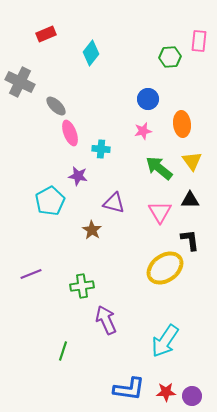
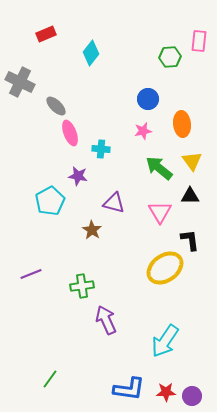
black triangle: moved 4 px up
green line: moved 13 px left, 28 px down; rotated 18 degrees clockwise
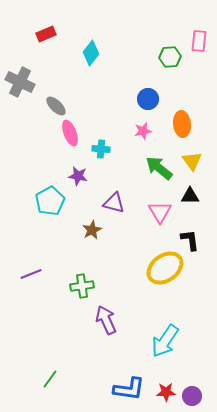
brown star: rotated 12 degrees clockwise
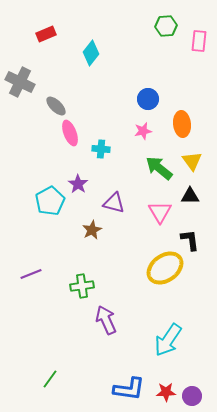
green hexagon: moved 4 px left, 31 px up
purple star: moved 8 px down; rotated 24 degrees clockwise
cyan arrow: moved 3 px right, 1 px up
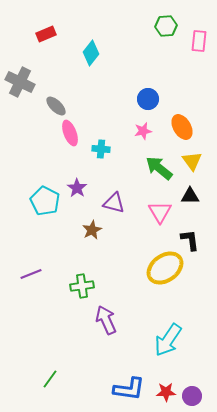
orange ellipse: moved 3 px down; rotated 25 degrees counterclockwise
purple star: moved 1 px left, 4 px down
cyan pentagon: moved 5 px left; rotated 16 degrees counterclockwise
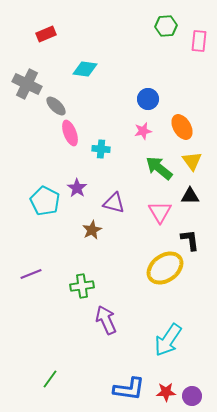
cyan diamond: moved 6 px left, 16 px down; rotated 60 degrees clockwise
gray cross: moved 7 px right, 2 px down
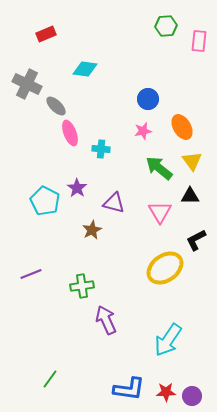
black L-shape: moved 6 px right; rotated 110 degrees counterclockwise
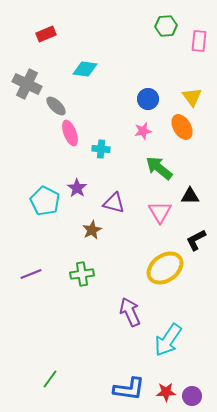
yellow triangle: moved 64 px up
green cross: moved 12 px up
purple arrow: moved 24 px right, 8 px up
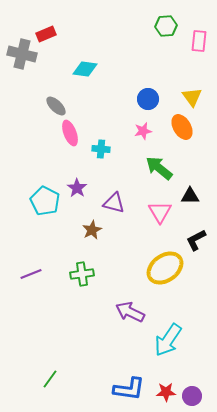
gray cross: moved 5 px left, 30 px up; rotated 12 degrees counterclockwise
purple arrow: rotated 40 degrees counterclockwise
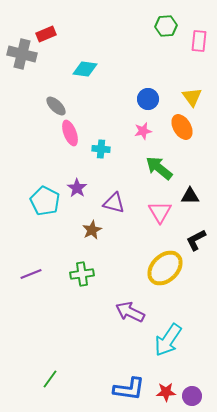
yellow ellipse: rotated 9 degrees counterclockwise
